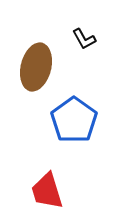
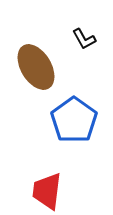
brown ellipse: rotated 45 degrees counterclockwise
red trapezoid: rotated 24 degrees clockwise
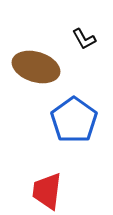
brown ellipse: rotated 42 degrees counterclockwise
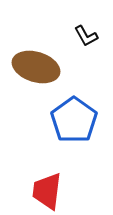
black L-shape: moved 2 px right, 3 px up
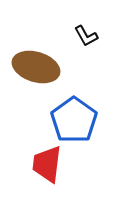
red trapezoid: moved 27 px up
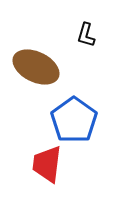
black L-shape: moved 1 px up; rotated 45 degrees clockwise
brown ellipse: rotated 9 degrees clockwise
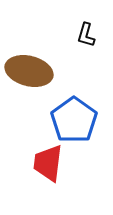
brown ellipse: moved 7 px left, 4 px down; rotated 12 degrees counterclockwise
red trapezoid: moved 1 px right, 1 px up
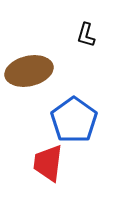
brown ellipse: rotated 27 degrees counterclockwise
